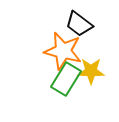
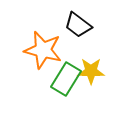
black trapezoid: moved 1 px left, 1 px down
orange star: moved 20 px left, 1 px up
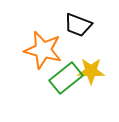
black trapezoid: rotated 16 degrees counterclockwise
green rectangle: moved 1 px up; rotated 20 degrees clockwise
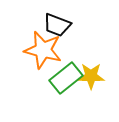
black trapezoid: moved 21 px left
yellow star: moved 5 px down
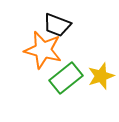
yellow star: moved 10 px right; rotated 20 degrees counterclockwise
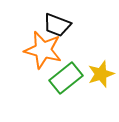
yellow star: moved 2 px up
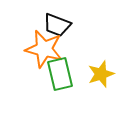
orange star: moved 1 px right, 1 px up
green rectangle: moved 6 px left, 4 px up; rotated 64 degrees counterclockwise
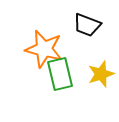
black trapezoid: moved 30 px right
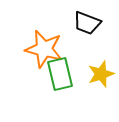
black trapezoid: moved 2 px up
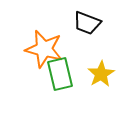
yellow star: rotated 12 degrees counterclockwise
